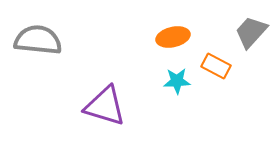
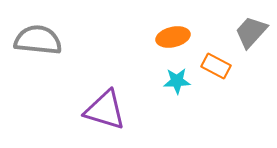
purple triangle: moved 4 px down
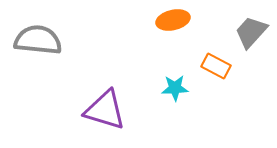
orange ellipse: moved 17 px up
cyan star: moved 2 px left, 7 px down
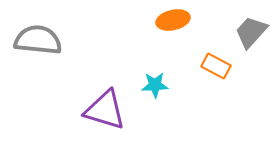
cyan star: moved 20 px left, 3 px up
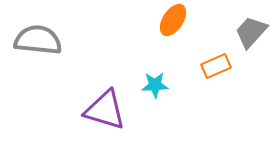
orange ellipse: rotated 44 degrees counterclockwise
orange rectangle: rotated 52 degrees counterclockwise
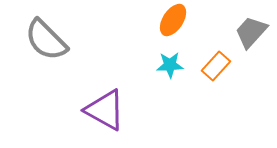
gray semicircle: moved 8 px right; rotated 141 degrees counterclockwise
orange rectangle: rotated 24 degrees counterclockwise
cyan star: moved 15 px right, 20 px up
purple triangle: rotated 12 degrees clockwise
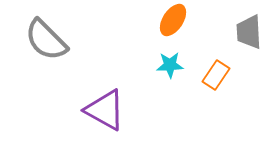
gray trapezoid: moved 2 px left; rotated 45 degrees counterclockwise
orange rectangle: moved 9 px down; rotated 8 degrees counterclockwise
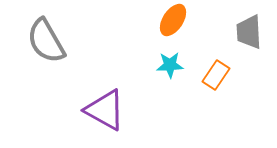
gray semicircle: moved 1 px down; rotated 15 degrees clockwise
